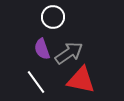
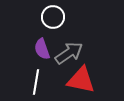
white line: rotated 45 degrees clockwise
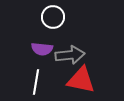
purple semicircle: rotated 65 degrees counterclockwise
gray arrow: moved 1 px right, 2 px down; rotated 28 degrees clockwise
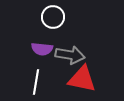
gray arrow: rotated 16 degrees clockwise
red triangle: moved 1 px right, 1 px up
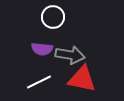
white line: moved 3 px right; rotated 55 degrees clockwise
